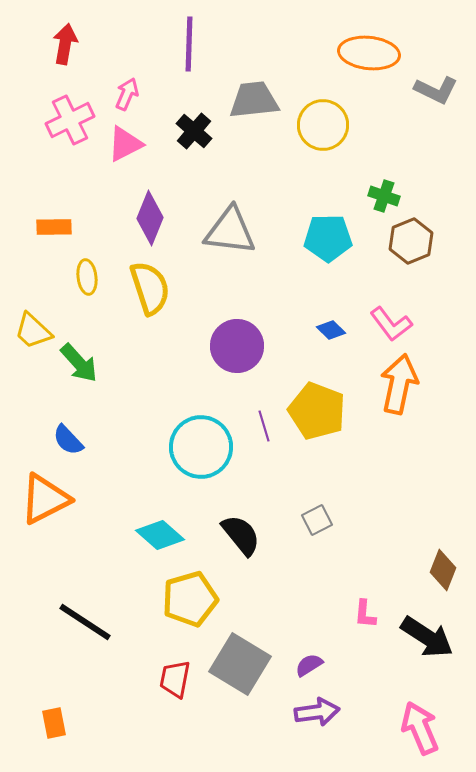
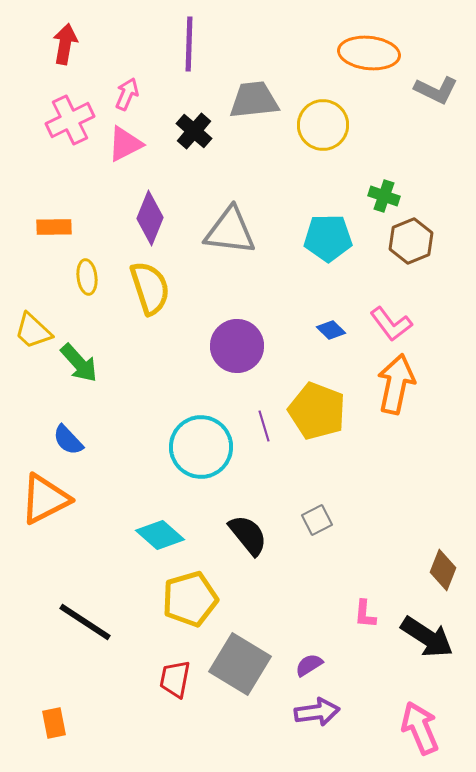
orange arrow at (399, 384): moved 3 px left
black semicircle at (241, 535): moved 7 px right
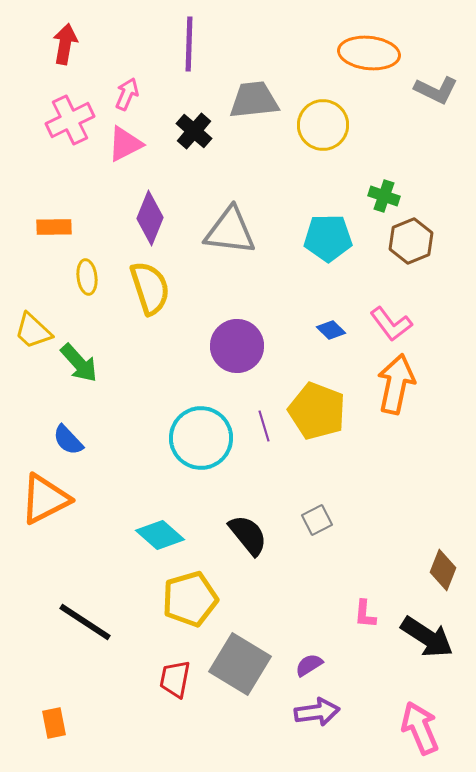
cyan circle at (201, 447): moved 9 px up
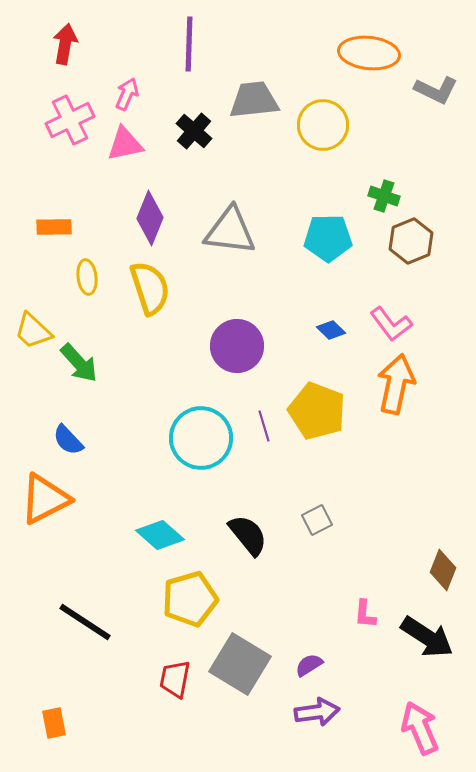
pink triangle at (125, 144): rotated 15 degrees clockwise
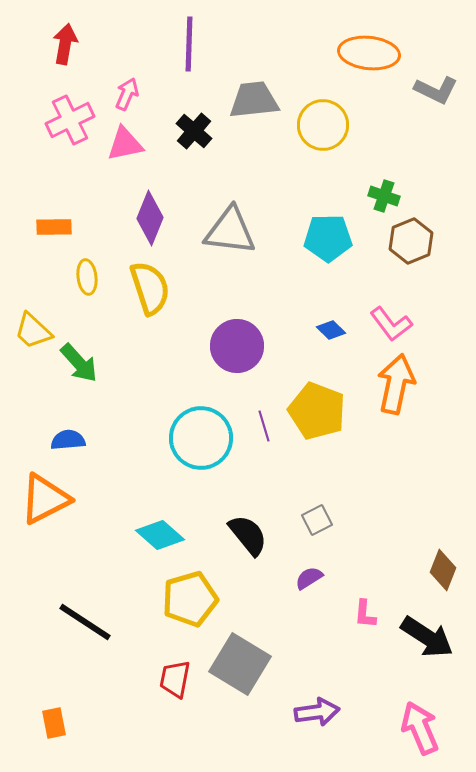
blue semicircle at (68, 440): rotated 128 degrees clockwise
purple semicircle at (309, 665): moved 87 px up
